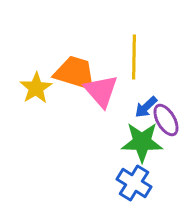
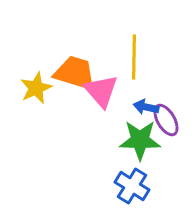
yellow star: rotated 8 degrees clockwise
blue arrow: rotated 55 degrees clockwise
green star: moved 2 px left, 2 px up
blue cross: moved 2 px left, 3 px down
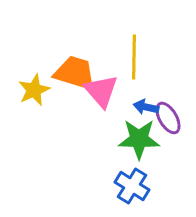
yellow star: moved 2 px left, 2 px down
purple ellipse: moved 2 px right, 2 px up
green star: moved 1 px left, 1 px up
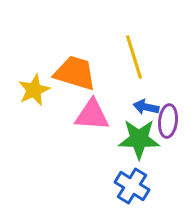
yellow line: rotated 18 degrees counterclockwise
pink triangle: moved 9 px left, 24 px down; rotated 45 degrees counterclockwise
purple ellipse: moved 3 px down; rotated 36 degrees clockwise
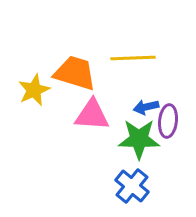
yellow line: moved 1 px left, 1 px down; rotated 75 degrees counterclockwise
blue arrow: rotated 25 degrees counterclockwise
blue cross: rotated 8 degrees clockwise
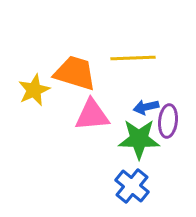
pink triangle: rotated 9 degrees counterclockwise
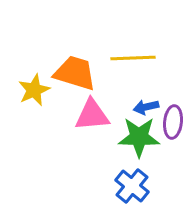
purple ellipse: moved 5 px right, 1 px down
green star: moved 2 px up
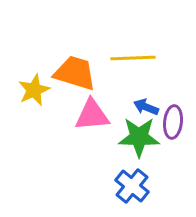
blue arrow: rotated 35 degrees clockwise
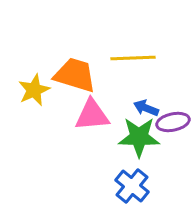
orange trapezoid: moved 2 px down
blue arrow: moved 1 px down
purple ellipse: rotated 72 degrees clockwise
